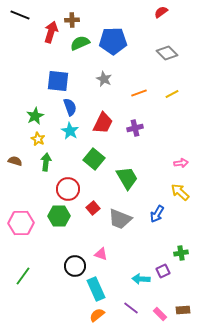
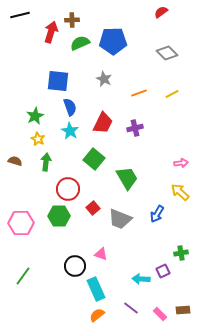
black line: rotated 36 degrees counterclockwise
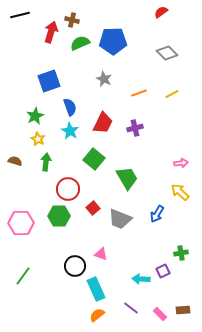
brown cross: rotated 16 degrees clockwise
blue square: moved 9 px left; rotated 25 degrees counterclockwise
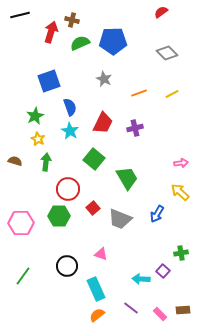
black circle: moved 8 px left
purple square: rotated 24 degrees counterclockwise
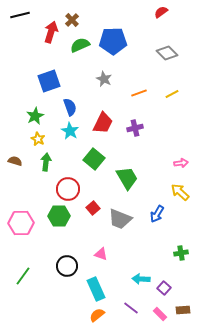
brown cross: rotated 32 degrees clockwise
green semicircle: moved 2 px down
purple square: moved 1 px right, 17 px down
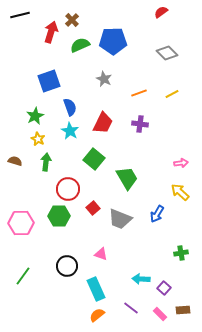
purple cross: moved 5 px right, 4 px up; rotated 21 degrees clockwise
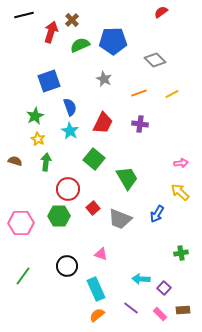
black line: moved 4 px right
gray diamond: moved 12 px left, 7 px down
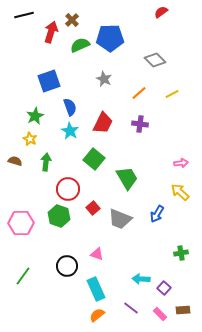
blue pentagon: moved 3 px left, 3 px up
orange line: rotated 21 degrees counterclockwise
yellow star: moved 8 px left
green hexagon: rotated 20 degrees clockwise
pink triangle: moved 4 px left
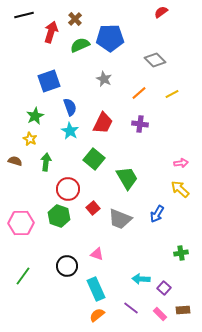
brown cross: moved 3 px right, 1 px up
yellow arrow: moved 3 px up
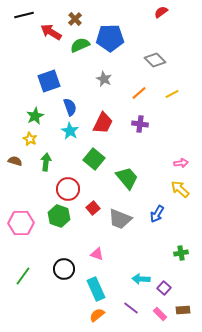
red arrow: rotated 75 degrees counterclockwise
green trapezoid: rotated 10 degrees counterclockwise
black circle: moved 3 px left, 3 px down
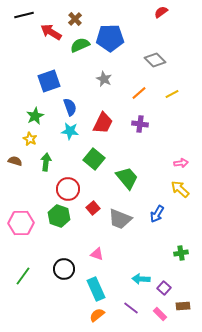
cyan star: rotated 24 degrees counterclockwise
brown rectangle: moved 4 px up
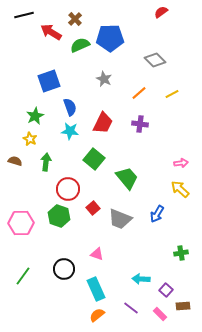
purple square: moved 2 px right, 2 px down
